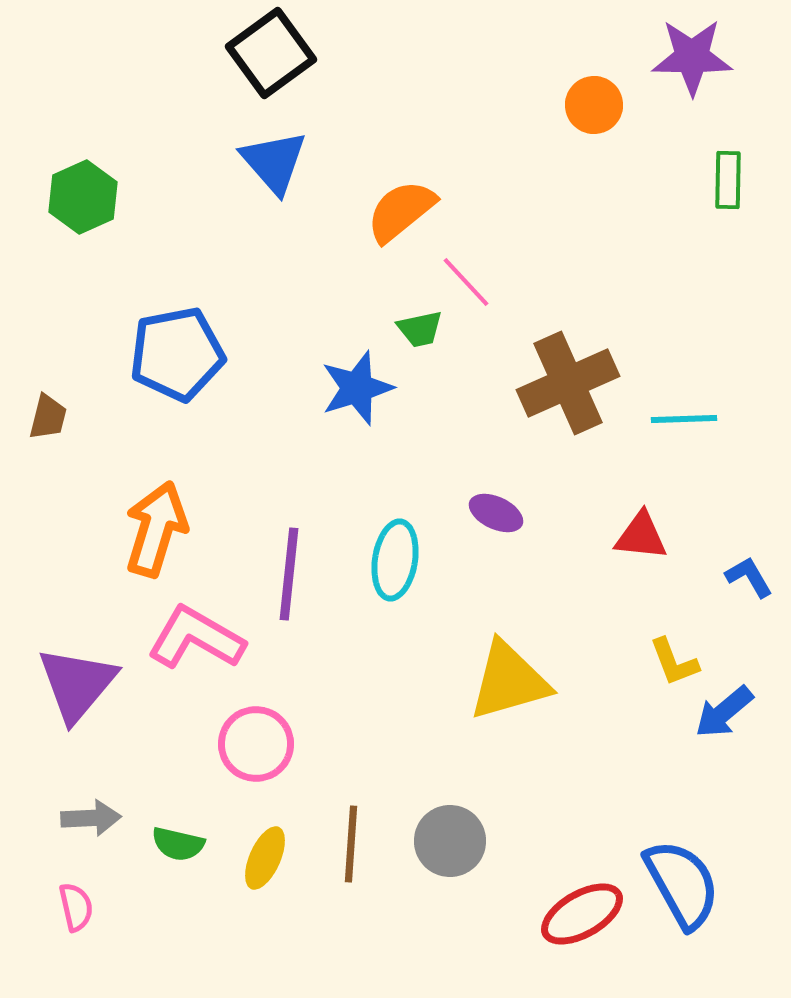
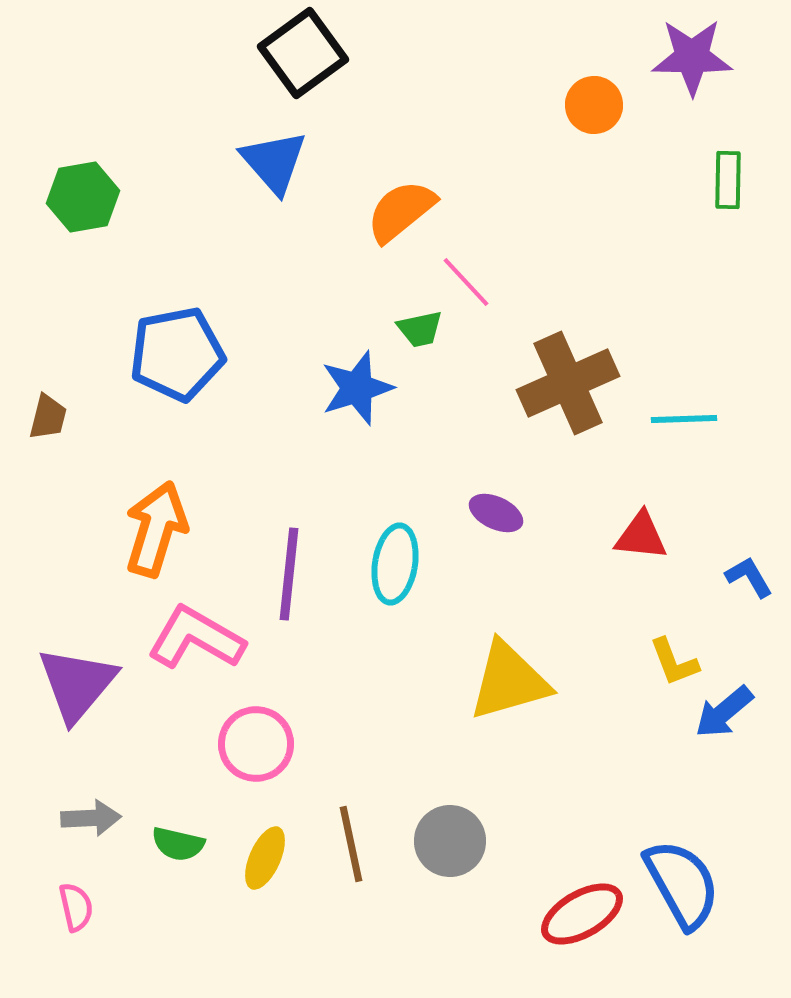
black square: moved 32 px right
green hexagon: rotated 14 degrees clockwise
cyan ellipse: moved 4 px down
brown line: rotated 16 degrees counterclockwise
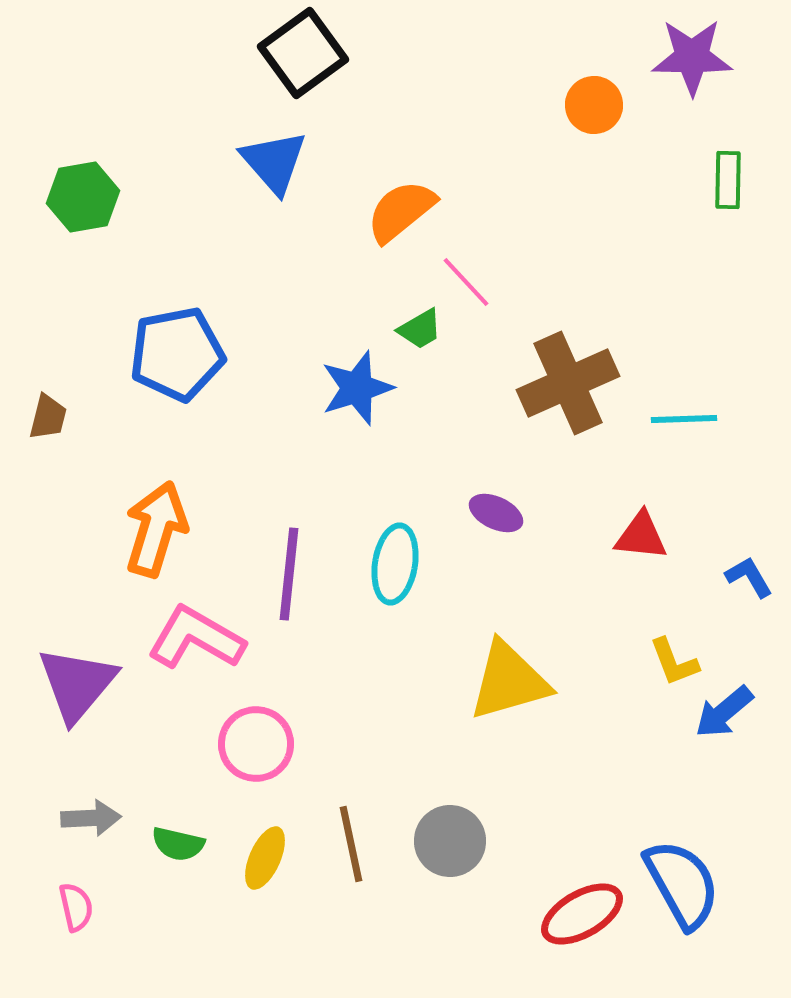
green trapezoid: rotated 18 degrees counterclockwise
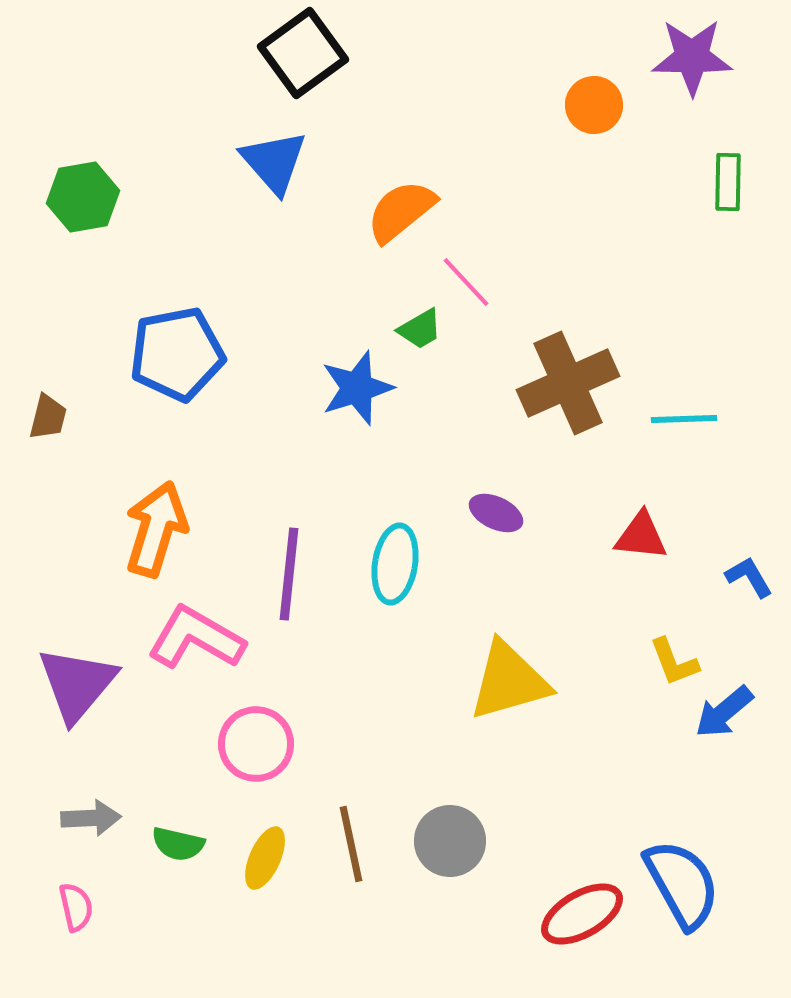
green rectangle: moved 2 px down
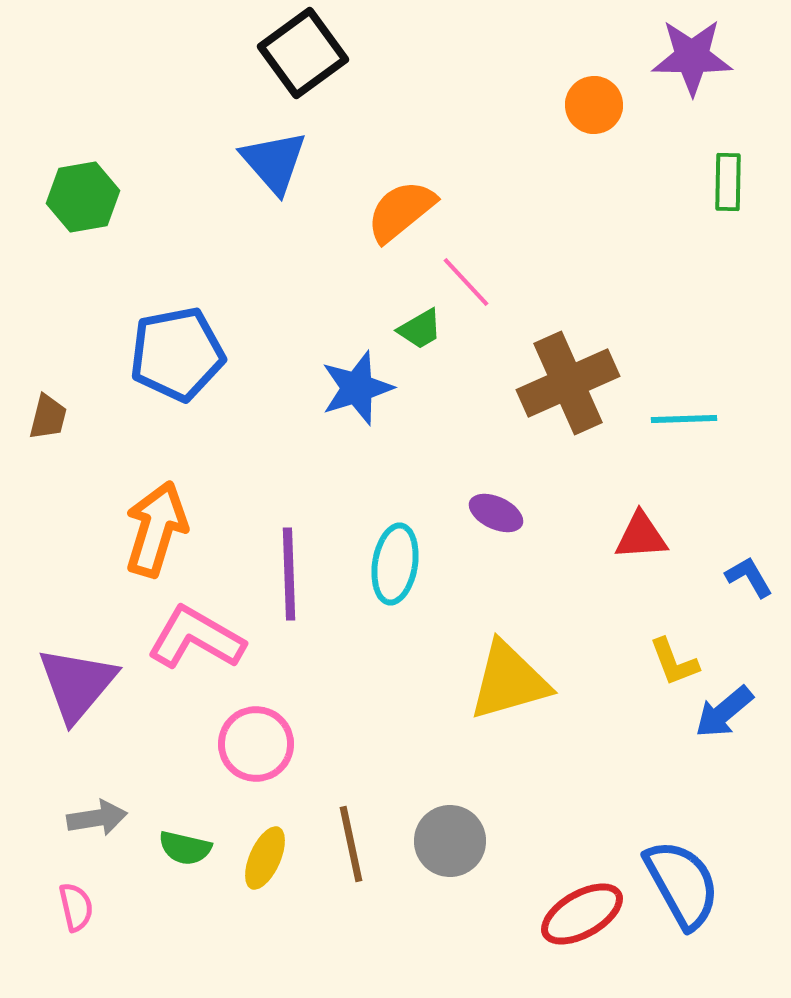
red triangle: rotated 10 degrees counterclockwise
purple line: rotated 8 degrees counterclockwise
gray arrow: moved 6 px right; rotated 6 degrees counterclockwise
green semicircle: moved 7 px right, 4 px down
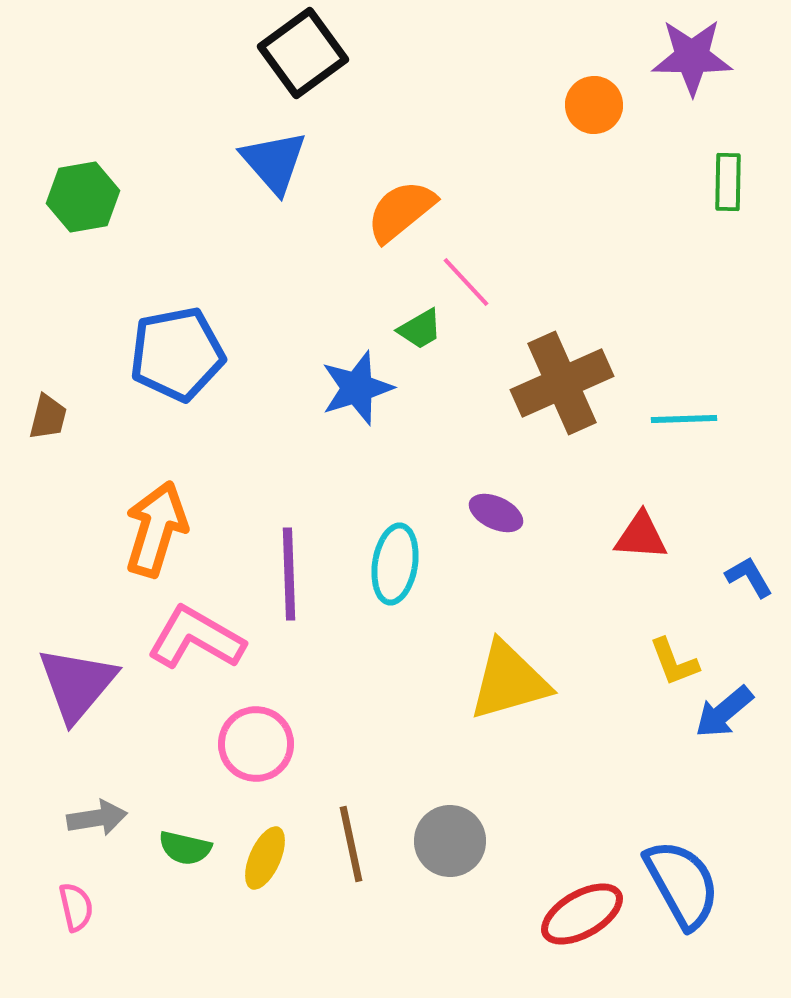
brown cross: moved 6 px left
red triangle: rotated 8 degrees clockwise
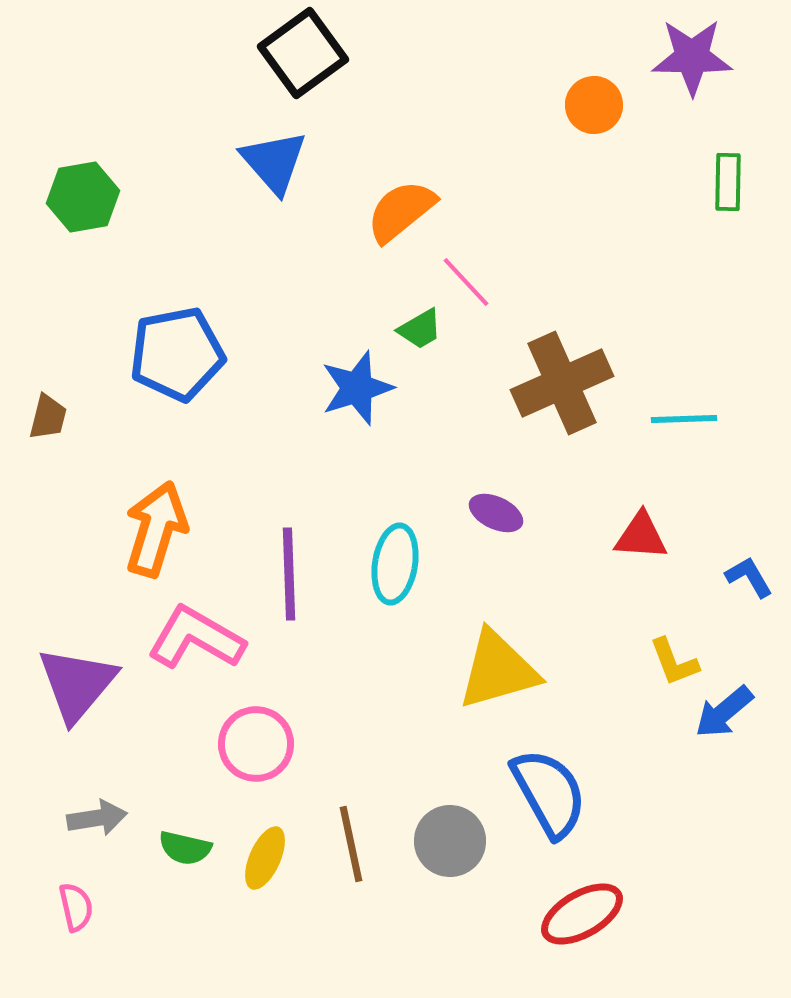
yellow triangle: moved 11 px left, 11 px up
blue semicircle: moved 133 px left, 91 px up
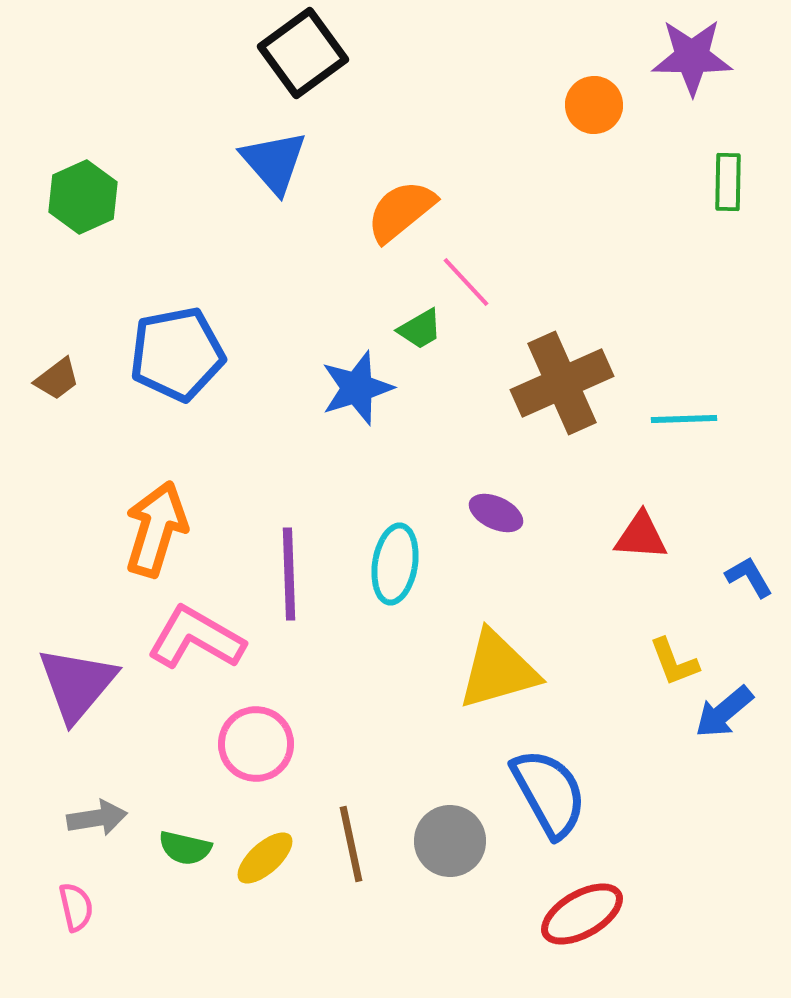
green hexagon: rotated 14 degrees counterclockwise
brown trapezoid: moved 9 px right, 38 px up; rotated 39 degrees clockwise
yellow ellipse: rotated 24 degrees clockwise
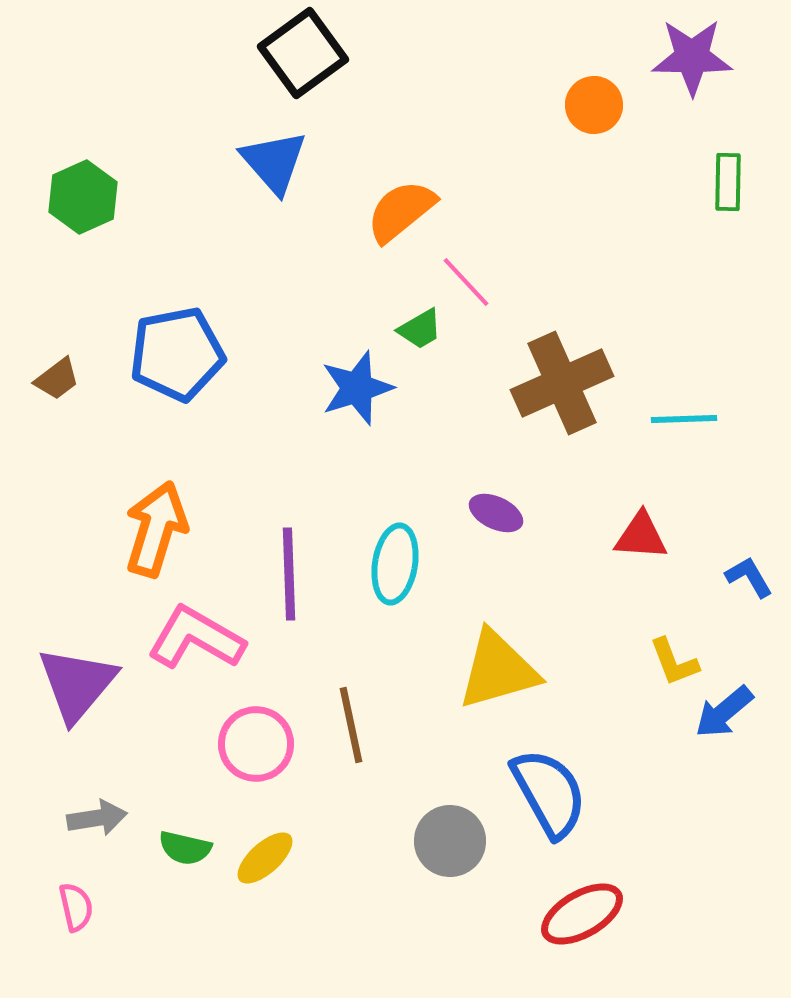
brown line: moved 119 px up
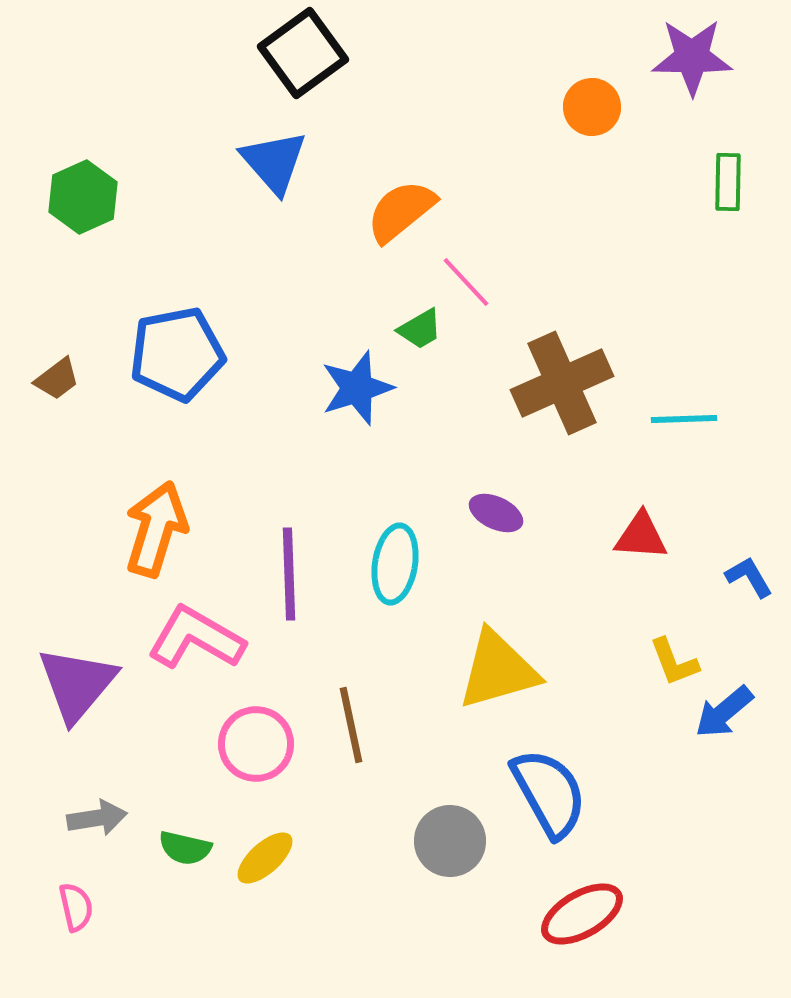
orange circle: moved 2 px left, 2 px down
